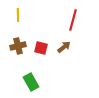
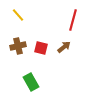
yellow line: rotated 40 degrees counterclockwise
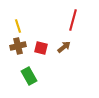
yellow line: moved 11 px down; rotated 24 degrees clockwise
green rectangle: moved 2 px left, 6 px up
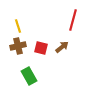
brown arrow: moved 2 px left
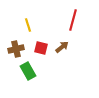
yellow line: moved 10 px right, 1 px up
brown cross: moved 2 px left, 3 px down
green rectangle: moved 1 px left, 5 px up
